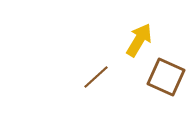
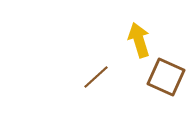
yellow arrow: rotated 48 degrees counterclockwise
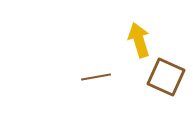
brown line: rotated 32 degrees clockwise
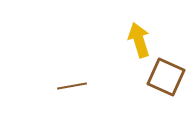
brown line: moved 24 px left, 9 px down
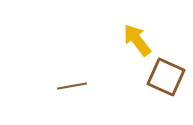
yellow arrow: moved 2 px left; rotated 20 degrees counterclockwise
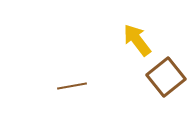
brown square: rotated 27 degrees clockwise
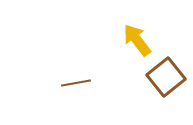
brown line: moved 4 px right, 3 px up
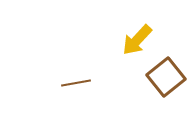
yellow arrow: rotated 100 degrees counterclockwise
